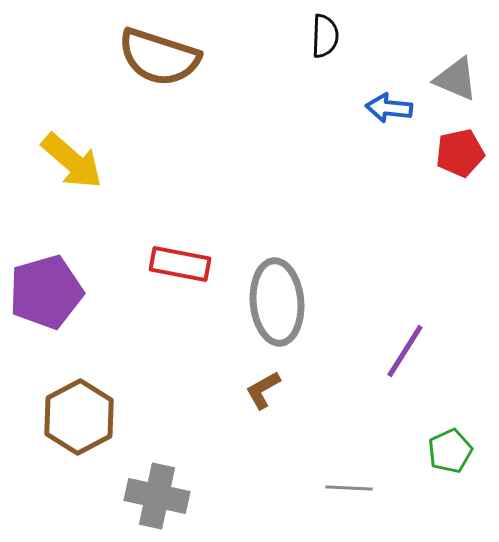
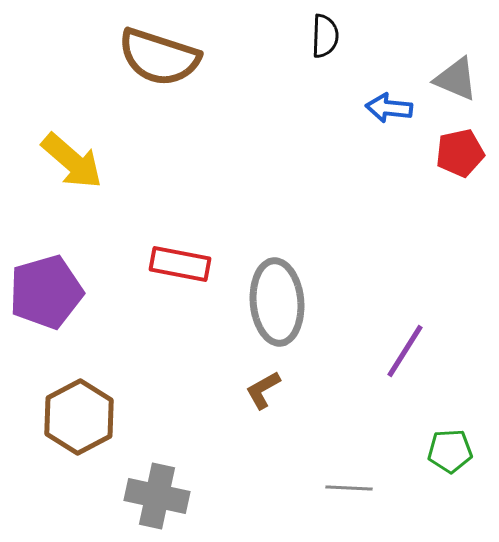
green pentagon: rotated 21 degrees clockwise
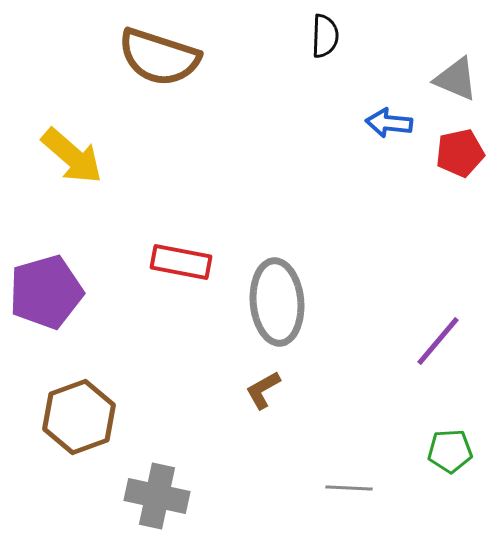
blue arrow: moved 15 px down
yellow arrow: moved 5 px up
red rectangle: moved 1 px right, 2 px up
purple line: moved 33 px right, 10 px up; rotated 8 degrees clockwise
brown hexagon: rotated 8 degrees clockwise
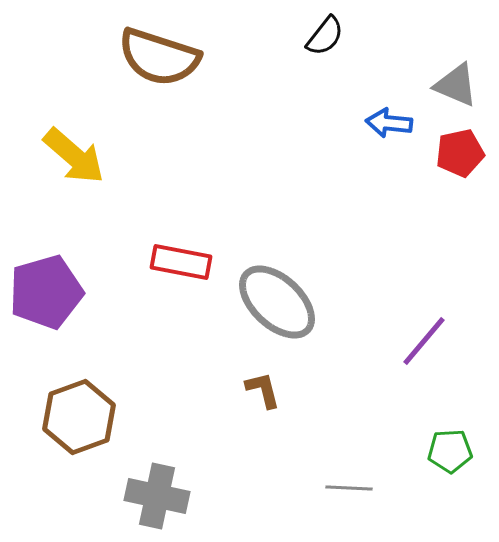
black semicircle: rotated 36 degrees clockwise
gray triangle: moved 6 px down
yellow arrow: moved 2 px right
gray ellipse: rotated 42 degrees counterclockwise
purple line: moved 14 px left
brown L-shape: rotated 105 degrees clockwise
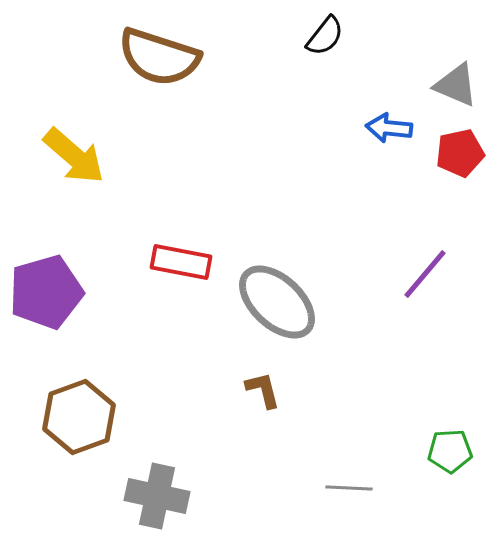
blue arrow: moved 5 px down
purple line: moved 1 px right, 67 px up
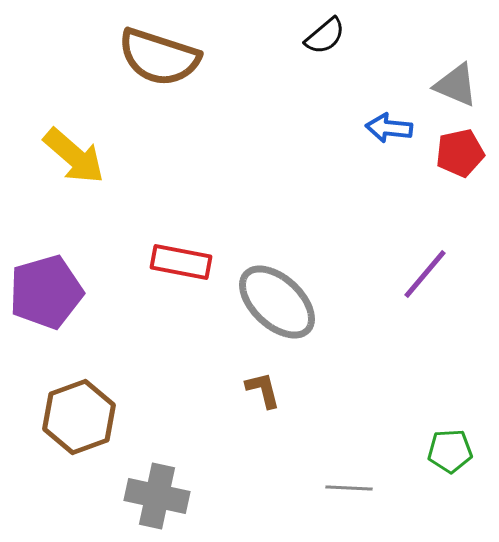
black semicircle: rotated 12 degrees clockwise
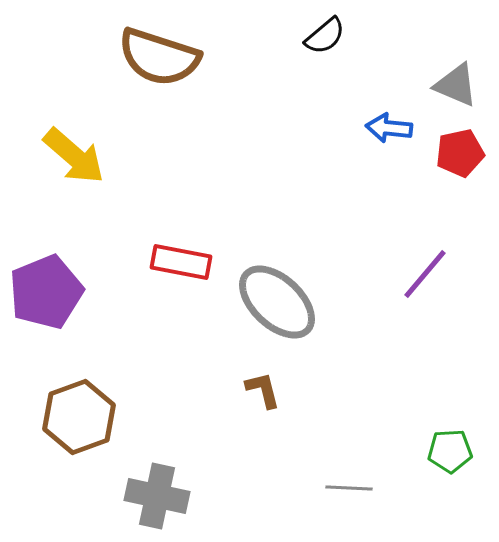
purple pentagon: rotated 6 degrees counterclockwise
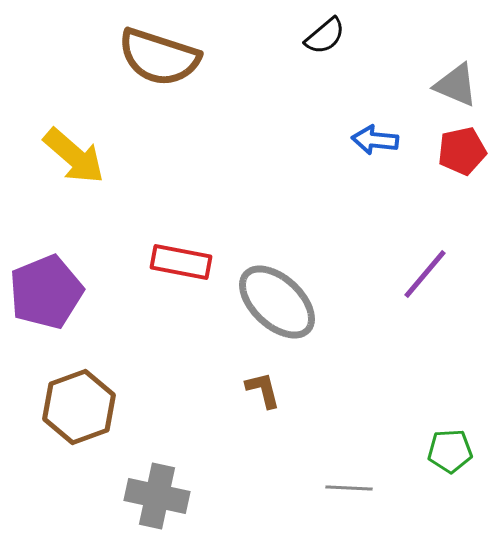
blue arrow: moved 14 px left, 12 px down
red pentagon: moved 2 px right, 2 px up
brown hexagon: moved 10 px up
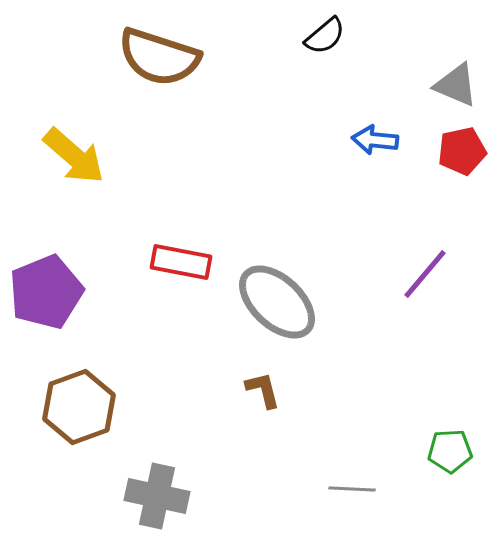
gray line: moved 3 px right, 1 px down
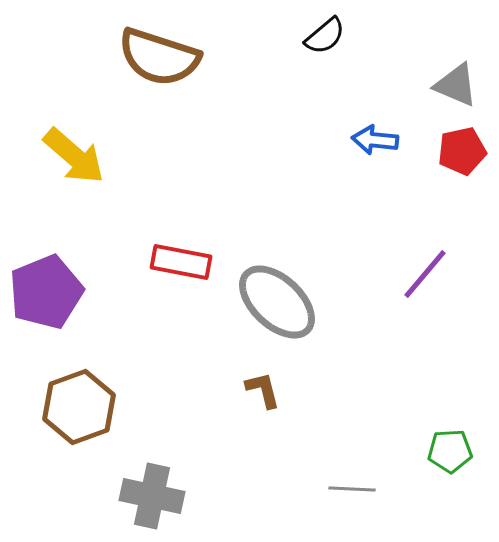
gray cross: moved 5 px left
